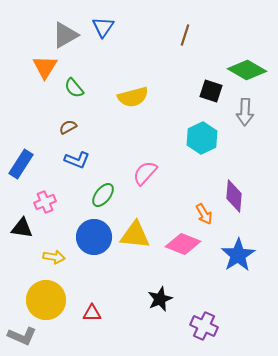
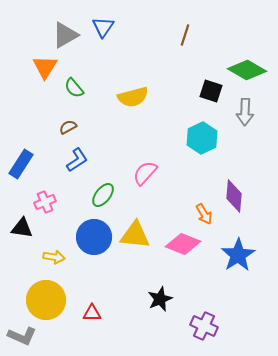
blue L-shape: rotated 55 degrees counterclockwise
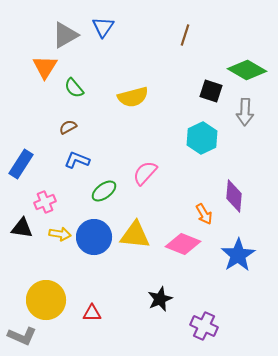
blue L-shape: rotated 125 degrees counterclockwise
green ellipse: moved 1 px right, 4 px up; rotated 15 degrees clockwise
yellow arrow: moved 6 px right, 23 px up
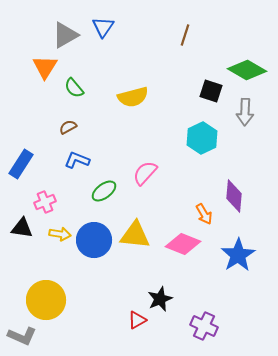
blue circle: moved 3 px down
red triangle: moved 45 px right, 7 px down; rotated 30 degrees counterclockwise
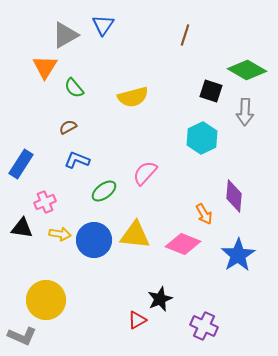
blue triangle: moved 2 px up
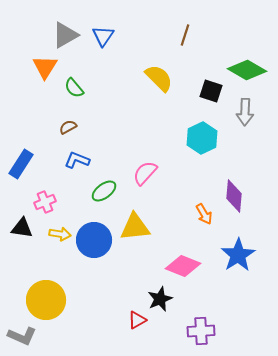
blue triangle: moved 11 px down
yellow semicircle: moved 26 px right, 19 px up; rotated 120 degrees counterclockwise
yellow triangle: moved 8 px up; rotated 12 degrees counterclockwise
pink diamond: moved 22 px down
purple cross: moved 3 px left, 5 px down; rotated 28 degrees counterclockwise
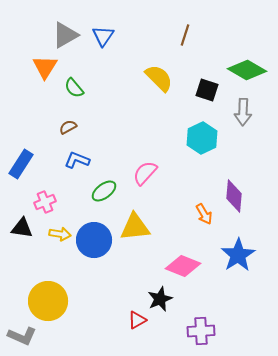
black square: moved 4 px left, 1 px up
gray arrow: moved 2 px left
yellow circle: moved 2 px right, 1 px down
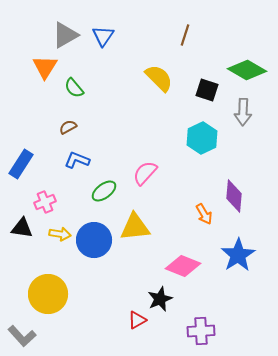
yellow circle: moved 7 px up
gray L-shape: rotated 24 degrees clockwise
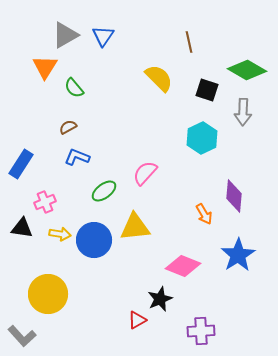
brown line: moved 4 px right, 7 px down; rotated 30 degrees counterclockwise
blue L-shape: moved 3 px up
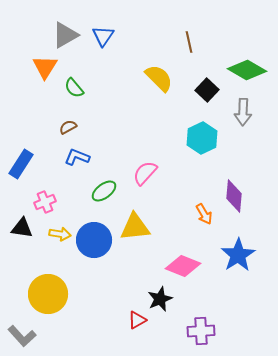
black square: rotated 25 degrees clockwise
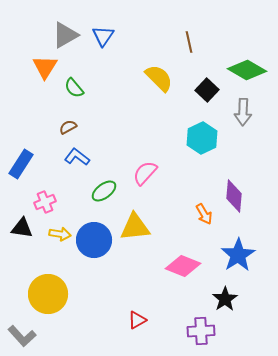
blue L-shape: rotated 15 degrees clockwise
black star: moved 65 px right; rotated 10 degrees counterclockwise
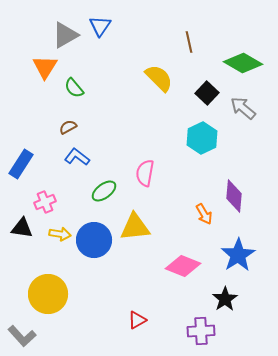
blue triangle: moved 3 px left, 10 px up
green diamond: moved 4 px left, 7 px up
black square: moved 3 px down
gray arrow: moved 4 px up; rotated 128 degrees clockwise
pink semicircle: rotated 32 degrees counterclockwise
